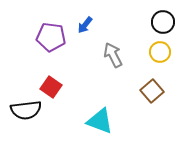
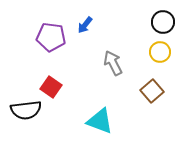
gray arrow: moved 8 px down
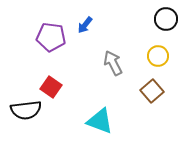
black circle: moved 3 px right, 3 px up
yellow circle: moved 2 px left, 4 px down
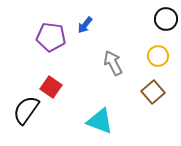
brown square: moved 1 px right, 1 px down
black semicircle: rotated 132 degrees clockwise
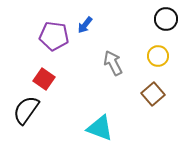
purple pentagon: moved 3 px right, 1 px up
red square: moved 7 px left, 8 px up
brown square: moved 2 px down
cyan triangle: moved 7 px down
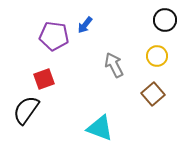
black circle: moved 1 px left, 1 px down
yellow circle: moved 1 px left
gray arrow: moved 1 px right, 2 px down
red square: rotated 35 degrees clockwise
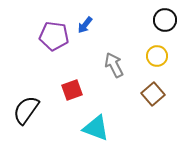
red square: moved 28 px right, 11 px down
cyan triangle: moved 4 px left
